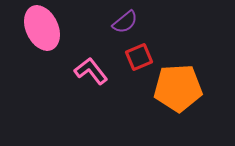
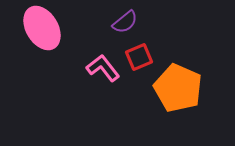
pink ellipse: rotated 6 degrees counterclockwise
pink L-shape: moved 12 px right, 3 px up
orange pentagon: rotated 27 degrees clockwise
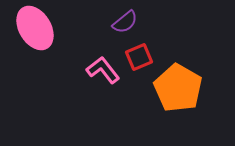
pink ellipse: moved 7 px left
pink L-shape: moved 2 px down
orange pentagon: rotated 6 degrees clockwise
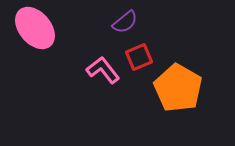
pink ellipse: rotated 9 degrees counterclockwise
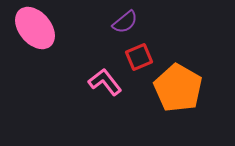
pink L-shape: moved 2 px right, 12 px down
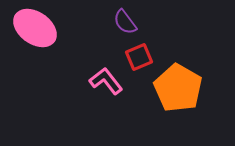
purple semicircle: rotated 92 degrees clockwise
pink ellipse: rotated 15 degrees counterclockwise
pink L-shape: moved 1 px right, 1 px up
